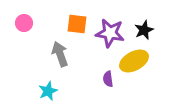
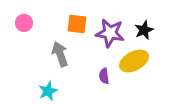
purple semicircle: moved 4 px left, 3 px up
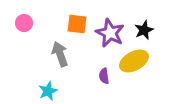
purple star: rotated 16 degrees clockwise
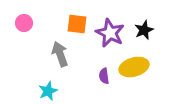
yellow ellipse: moved 6 px down; rotated 12 degrees clockwise
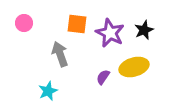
purple semicircle: moved 1 px left, 1 px down; rotated 42 degrees clockwise
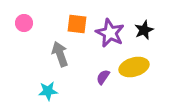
cyan star: rotated 18 degrees clockwise
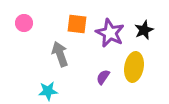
yellow ellipse: rotated 64 degrees counterclockwise
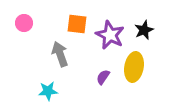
purple star: moved 2 px down
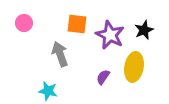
cyan star: rotated 18 degrees clockwise
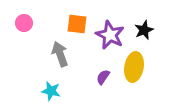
cyan star: moved 3 px right
